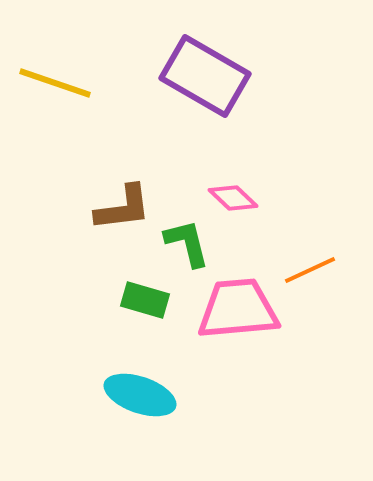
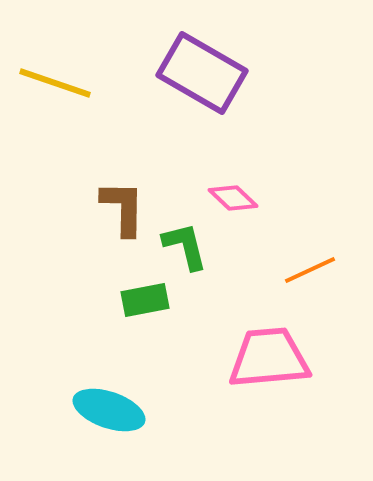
purple rectangle: moved 3 px left, 3 px up
brown L-shape: rotated 82 degrees counterclockwise
green L-shape: moved 2 px left, 3 px down
green rectangle: rotated 27 degrees counterclockwise
pink trapezoid: moved 31 px right, 49 px down
cyan ellipse: moved 31 px left, 15 px down
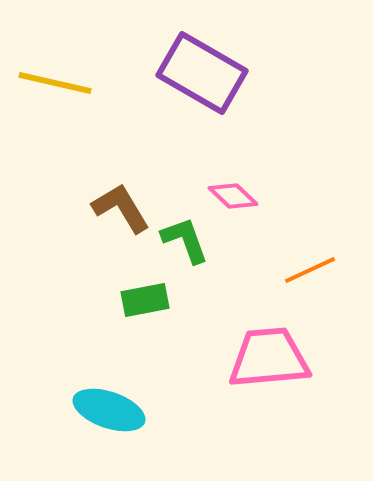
yellow line: rotated 6 degrees counterclockwise
pink diamond: moved 2 px up
brown L-shape: moved 2 px left; rotated 32 degrees counterclockwise
green L-shape: moved 6 px up; rotated 6 degrees counterclockwise
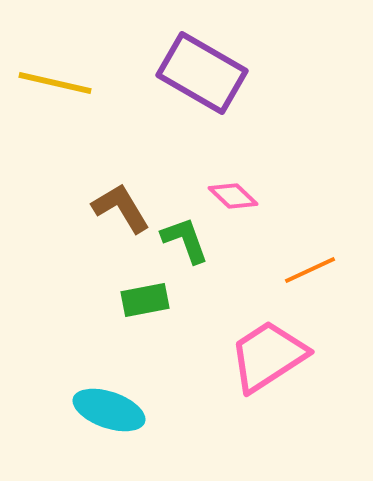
pink trapezoid: moved 1 px left, 2 px up; rotated 28 degrees counterclockwise
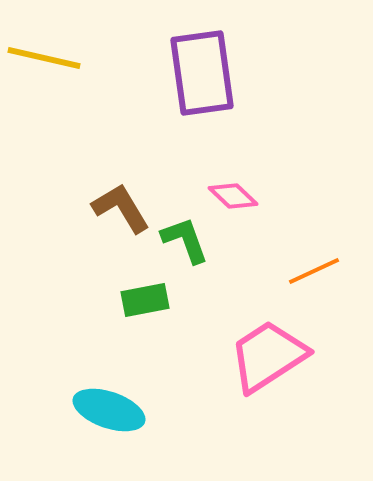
purple rectangle: rotated 52 degrees clockwise
yellow line: moved 11 px left, 25 px up
orange line: moved 4 px right, 1 px down
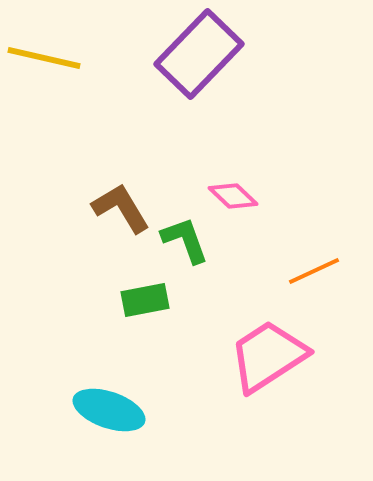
purple rectangle: moved 3 px left, 19 px up; rotated 52 degrees clockwise
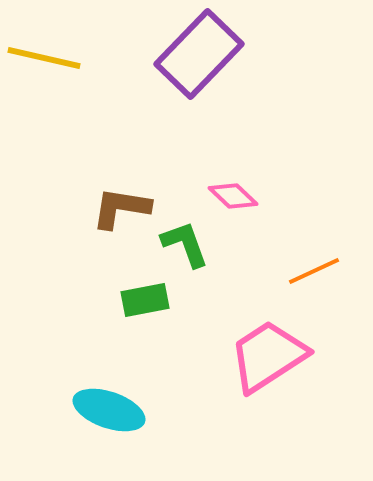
brown L-shape: rotated 50 degrees counterclockwise
green L-shape: moved 4 px down
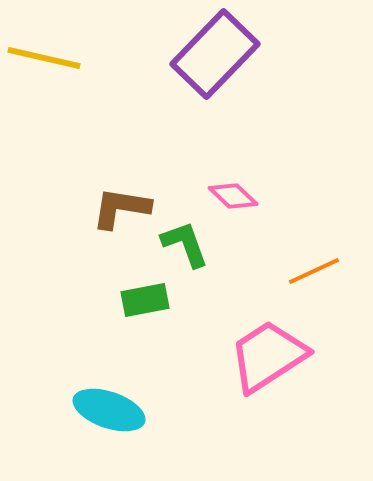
purple rectangle: moved 16 px right
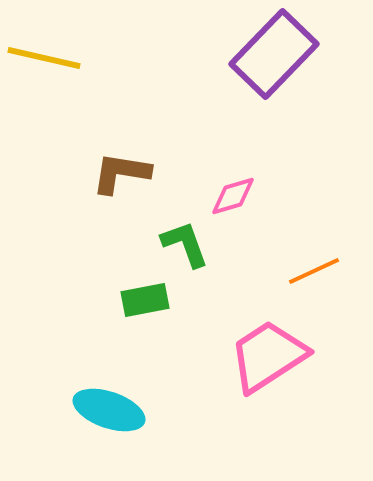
purple rectangle: moved 59 px right
pink diamond: rotated 60 degrees counterclockwise
brown L-shape: moved 35 px up
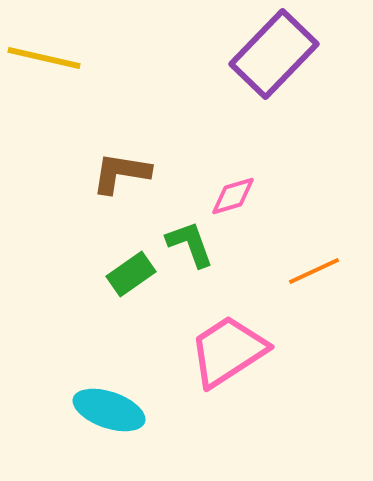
green L-shape: moved 5 px right
green rectangle: moved 14 px left, 26 px up; rotated 24 degrees counterclockwise
pink trapezoid: moved 40 px left, 5 px up
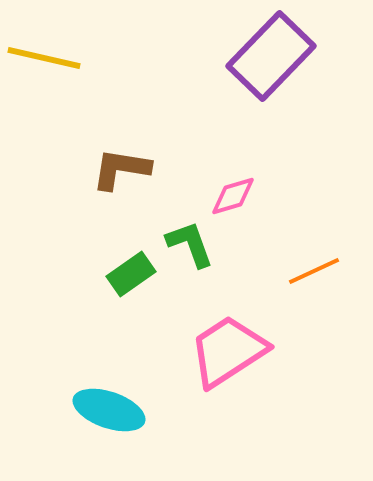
purple rectangle: moved 3 px left, 2 px down
brown L-shape: moved 4 px up
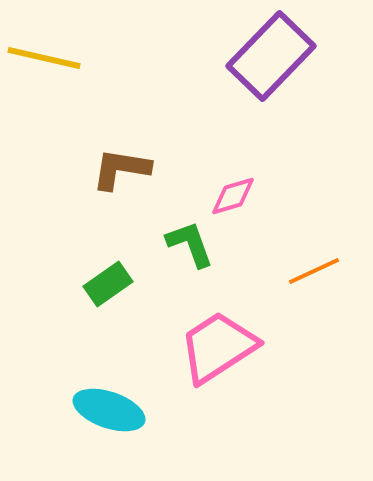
green rectangle: moved 23 px left, 10 px down
pink trapezoid: moved 10 px left, 4 px up
